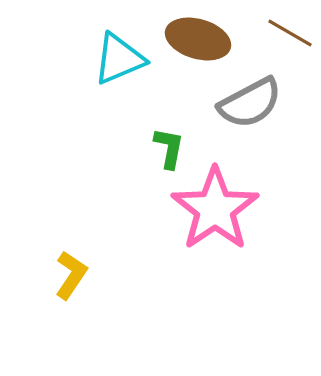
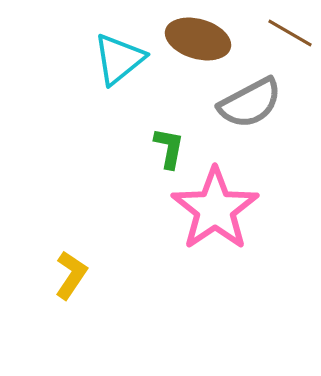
cyan triangle: rotated 16 degrees counterclockwise
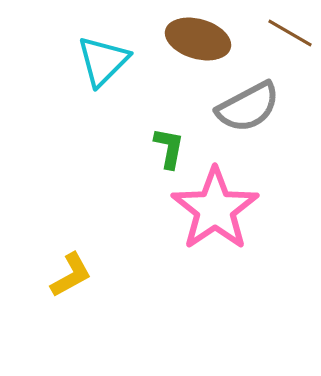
cyan triangle: moved 16 px left, 2 px down; rotated 6 degrees counterclockwise
gray semicircle: moved 2 px left, 4 px down
yellow L-shape: rotated 27 degrees clockwise
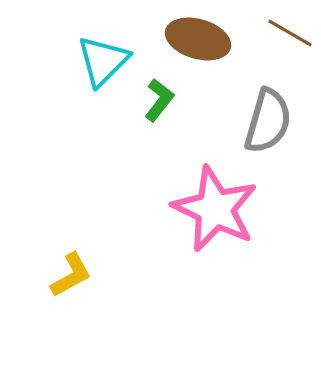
gray semicircle: moved 20 px right, 14 px down; rotated 46 degrees counterclockwise
green L-shape: moved 10 px left, 48 px up; rotated 27 degrees clockwise
pink star: rotated 12 degrees counterclockwise
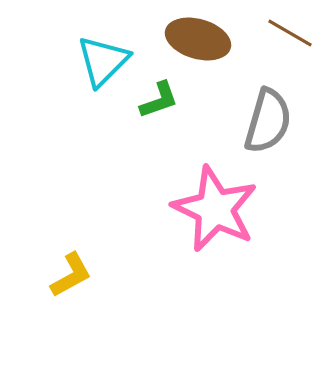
green L-shape: rotated 33 degrees clockwise
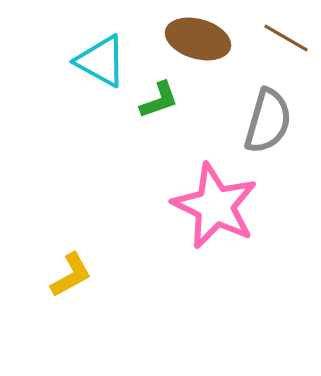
brown line: moved 4 px left, 5 px down
cyan triangle: moved 2 px left; rotated 46 degrees counterclockwise
pink star: moved 3 px up
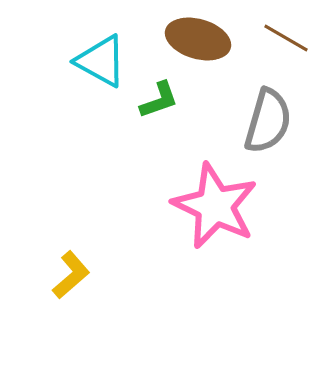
yellow L-shape: rotated 12 degrees counterclockwise
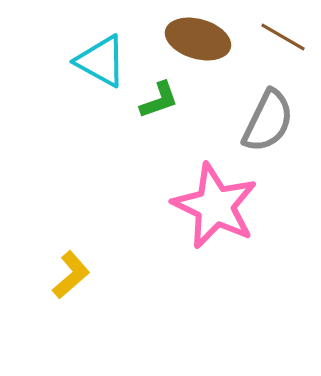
brown line: moved 3 px left, 1 px up
gray semicircle: rotated 10 degrees clockwise
